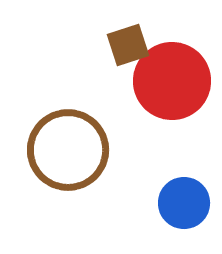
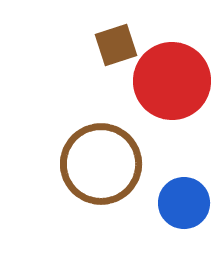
brown square: moved 12 px left
brown circle: moved 33 px right, 14 px down
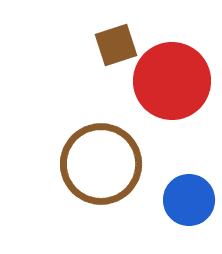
blue circle: moved 5 px right, 3 px up
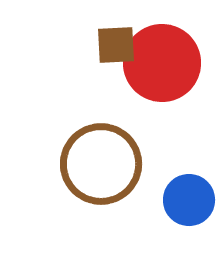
brown square: rotated 15 degrees clockwise
red circle: moved 10 px left, 18 px up
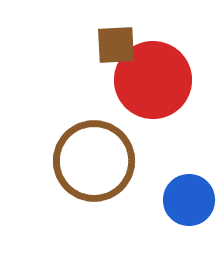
red circle: moved 9 px left, 17 px down
brown circle: moved 7 px left, 3 px up
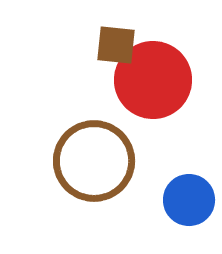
brown square: rotated 9 degrees clockwise
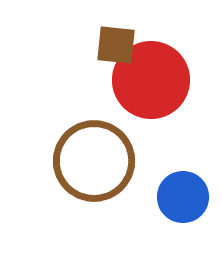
red circle: moved 2 px left
blue circle: moved 6 px left, 3 px up
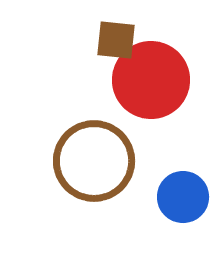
brown square: moved 5 px up
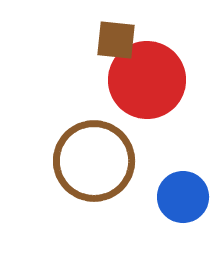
red circle: moved 4 px left
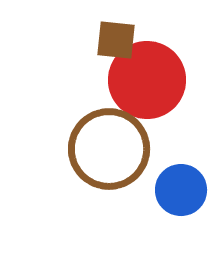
brown circle: moved 15 px right, 12 px up
blue circle: moved 2 px left, 7 px up
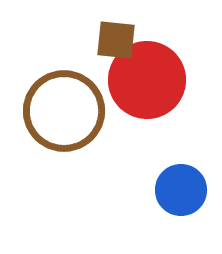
brown circle: moved 45 px left, 38 px up
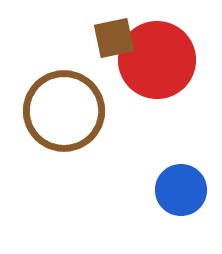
brown square: moved 2 px left, 2 px up; rotated 18 degrees counterclockwise
red circle: moved 10 px right, 20 px up
